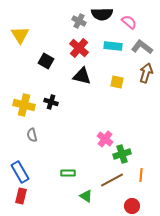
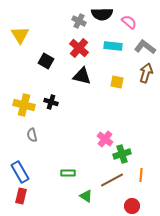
gray L-shape: moved 3 px right
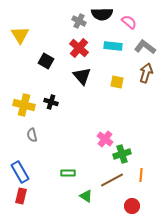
black triangle: rotated 36 degrees clockwise
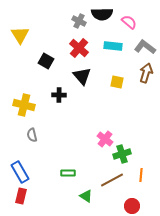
black cross: moved 8 px right, 7 px up; rotated 16 degrees counterclockwise
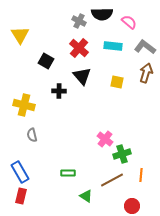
black cross: moved 4 px up
